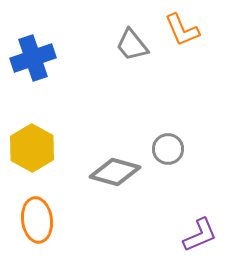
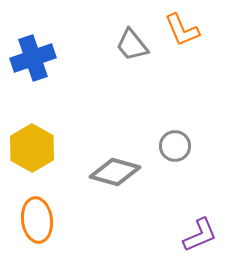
gray circle: moved 7 px right, 3 px up
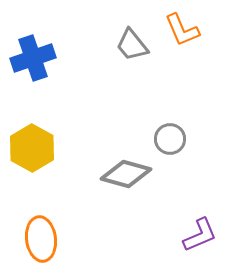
gray circle: moved 5 px left, 7 px up
gray diamond: moved 11 px right, 2 px down
orange ellipse: moved 4 px right, 19 px down
